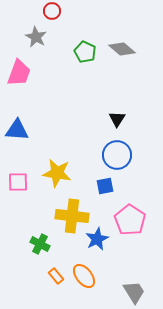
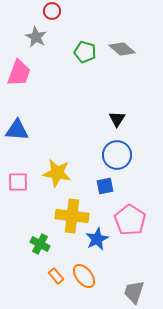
green pentagon: rotated 10 degrees counterclockwise
gray trapezoid: rotated 130 degrees counterclockwise
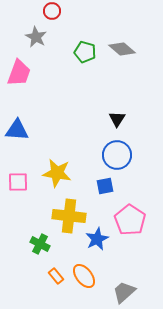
yellow cross: moved 3 px left
gray trapezoid: moved 10 px left; rotated 30 degrees clockwise
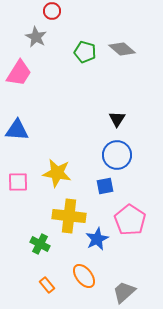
pink trapezoid: rotated 12 degrees clockwise
orange rectangle: moved 9 px left, 9 px down
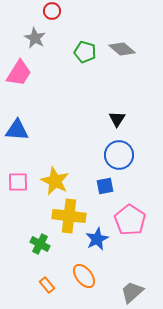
gray star: moved 1 px left, 1 px down
blue circle: moved 2 px right
yellow star: moved 2 px left, 8 px down; rotated 16 degrees clockwise
gray trapezoid: moved 8 px right
